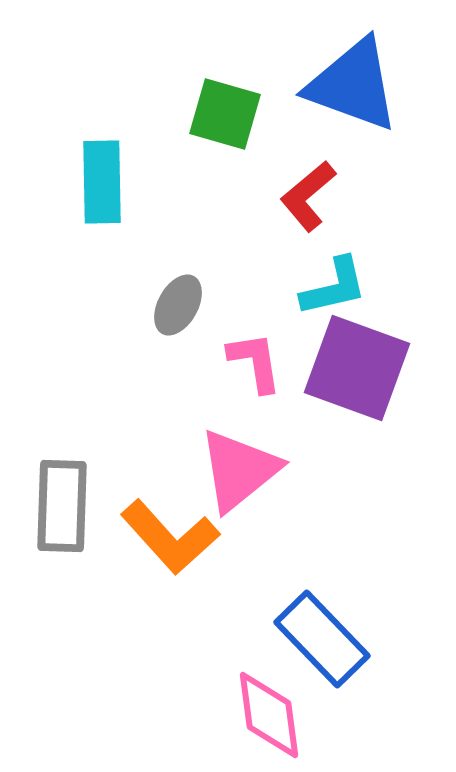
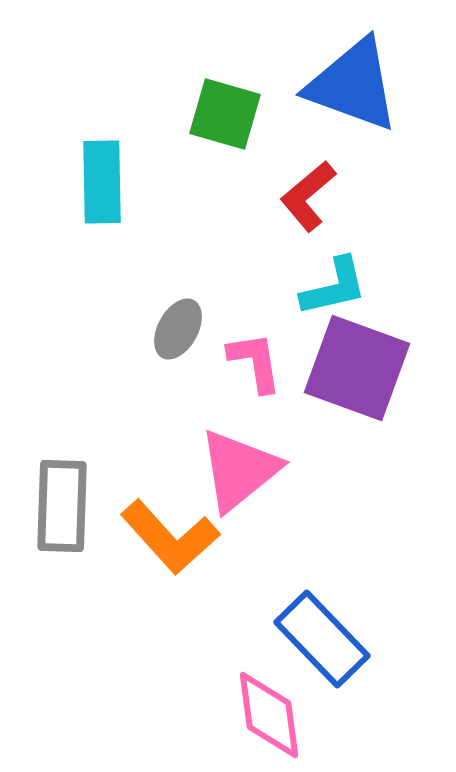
gray ellipse: moved 24 px down
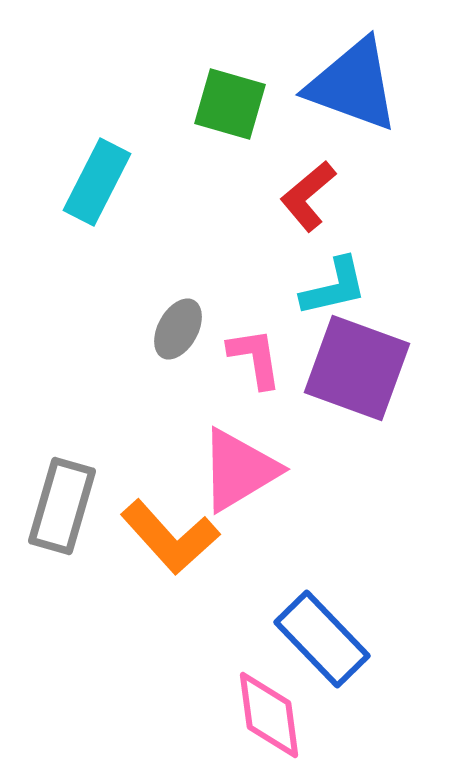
green square: moved 5 px right, 10 px up
cyan rectangle: moved 5 px left; rotated 28 degrees clockwise
pink L-shape: moved 4 px up
pink triangle: rotated 8 degrees clockwise
gray rectangle: rotated 14 degrees clockwise
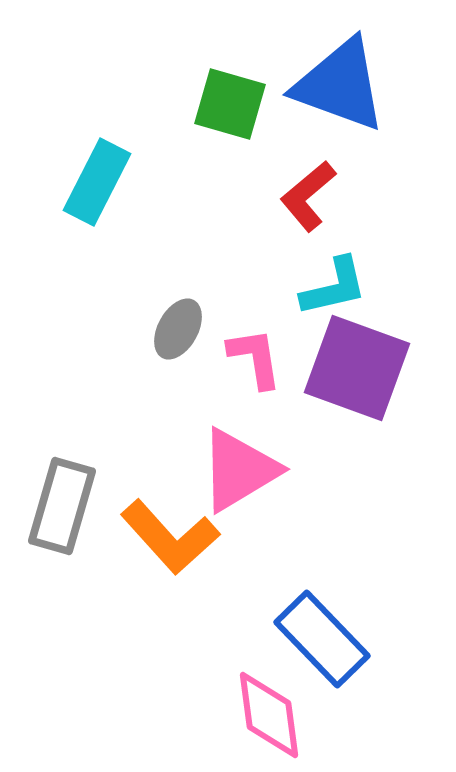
blue triangle: moved 13 px left
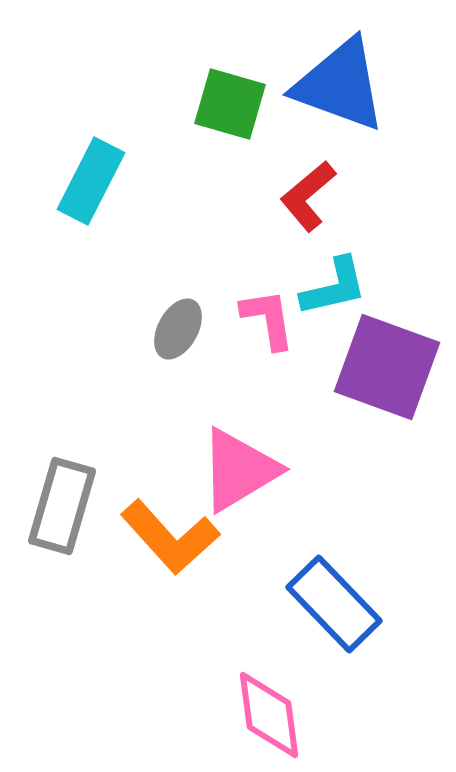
cyan rectangle: moved 6 px left, 1 px up
pink L-shape: moved 13 px right, 39 px up
purple square: moved 30 px right, 1 px up
blue rectangle: moved 12 px right, 35 px up
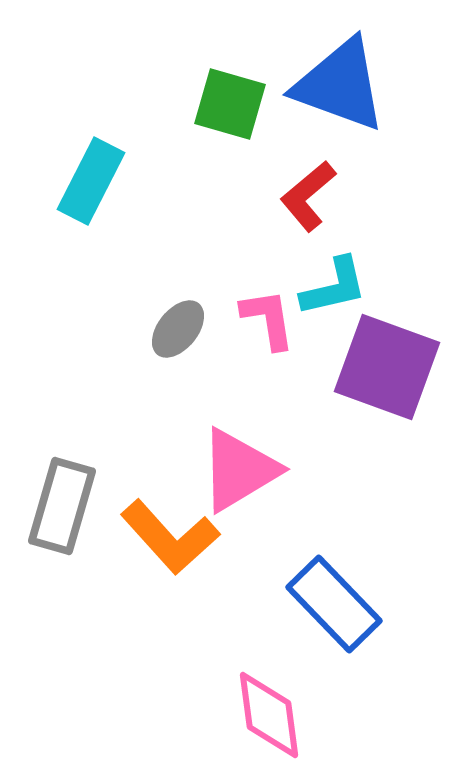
gray ellipse: rotated 10 degrees clockwise
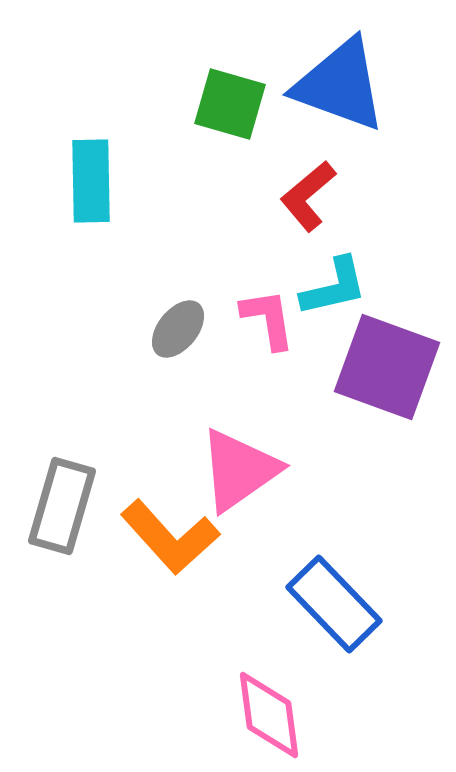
cyan rectangle: rotated 28 degrees counterclockwise
pink triangle: rotated 4 degrees counterclockwise
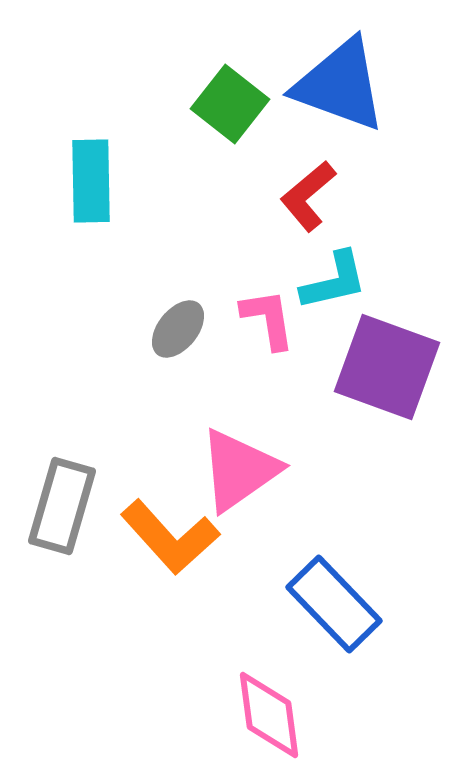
green square: rotated 22 degrees clockwise
cyan L-shape: moved 6 px up
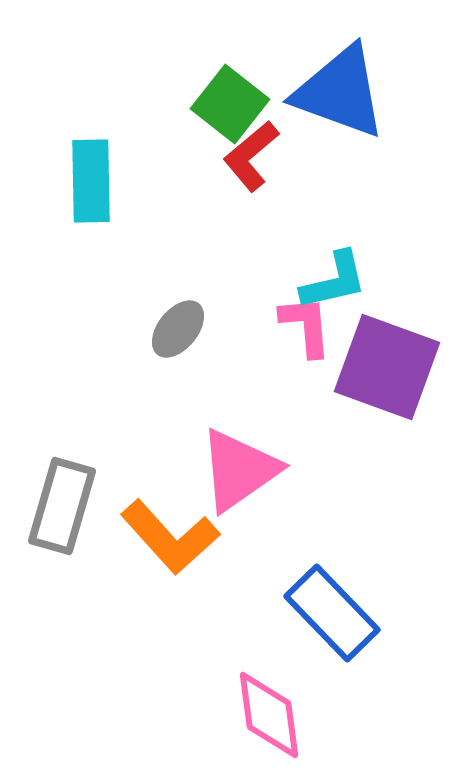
blue triangle: moved 7 px down
red L-shape: moved 57 px left, 40 px up
pink L-shape: moved 38 px right, 7 px down; rotated 4 degrees clockwise
blue rectangle: moved 2 px left, 9 px down
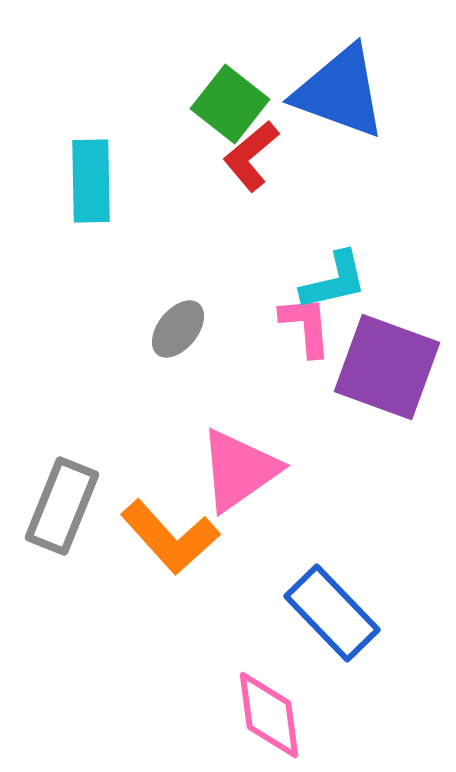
gray rectangle: rotated 6 degrees clockwise
